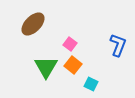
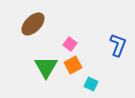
orange square: rotated 24 degrees clockwise
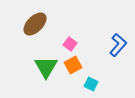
brown ellipse: moved 2 px right
blue L-shape: rotated 20 degrees clockwise
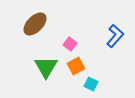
blue L-shape: moved 3 px left, 9 px up
orange square: moved 3 px right, 1 px down
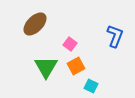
blue L-shape: rotated 20 degrees counterclockwise
cyan square: moved 2 px down
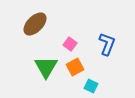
blue L-shape: moved 8 px left, 8 px down
orange square: moved 1 px left, 1 px down
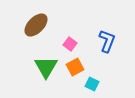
brown ellipse: moved 1 px right, 1 px down
blue L-shape: moved 3 px up
cyan square: moved 1 px right, 2 px up
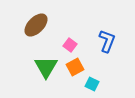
pink square: moved 1 px down
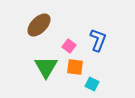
brown ellipse: moved 3 px right
blue L-shape: moved 9 px left, 1 px up
pink square: moved 1 px left, 1 px down
orange square: rotated 36 degrees clockwise
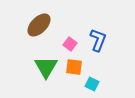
pink square: moved 1 px right, 2 px up
orange square: moved 1 px left
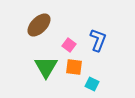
pink square: moved 1 px left, 1 px down
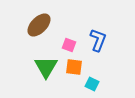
pink square: rotated 16 degrees counterclockwise
